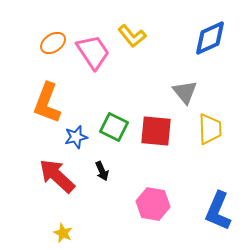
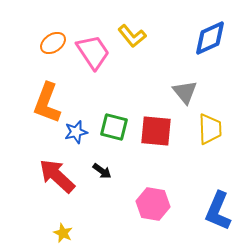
green square: rotated 12 degrees counterclockwise
blue star: moved 5 px up
black arrow: rotated 30 degrees counterclockwise
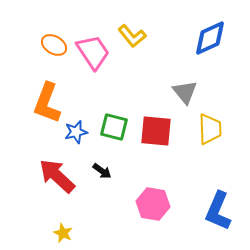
orange ellipse: moved 1 px right, 2 px down; rotated 65 degrees clockwise
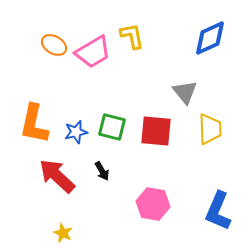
yellow L-shape: rotated 152 degrees counterclockwise
pink trapezoid: rotated 93 degrees clockwise
orange L-shape: moved 13 px left, 21 px down; rotated 9 degrees counterclockwise
green square: moved 2 px left
black arrow: rotated 24 degrees clockwise
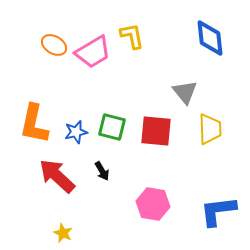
blue diamond: rotated 72 degrees counterclockwise
blue L-shape: rotated 60 degrees clockwise
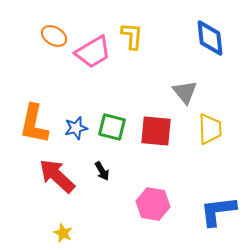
yellow L-shape: rotated 16 degrees clockwise
orange ellipse: moved 9 px up
blue star: moved 4 px up
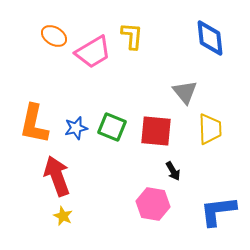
green square: rotated 8 degrees clockwise
black arrow: moved 71 px right
red arrow: rotated 27 degrees clockwise
yellow star: moved 17 px up
